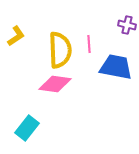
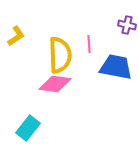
yellow semicircle: moved 5 px down
cyan rectangle: moved 1 px right
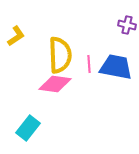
pink line: moved 20 px down
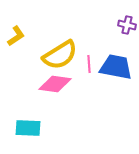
yellow semicircle: rotated 60 degrees clockwise
cyan rectangle: rotated 55 degrees clockwise
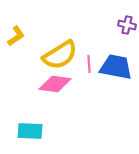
cyan rectangle: moved 2 px right, 3 px down
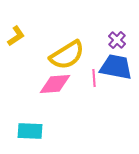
purple cross: moved 10 px left, 15 px down; rotated 30 degrees clockwise
yellow semicircle: moved 7 px right
pink line: moved 5 px right, 14 px down
pink diamond: rotated 12 degrees counterclockwise
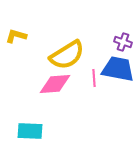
yellow L-shape: rotated 130 degrees counterclockwise
purple cross: moved 6 px right, 2 px down; rotated 24 degrees counterclockwise
blue trapezoid: moved 2 px right, 2 px down
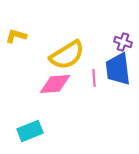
blue trapezoid: rotated 108 degrees counterclockwise
cyan rectangle: rotated 25 degrees counterclockwise
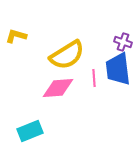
pink diamond: moved 3 px right, 4 px down
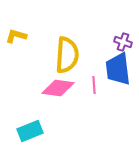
yellow semicircle: rotated 54 degrees counterclockwise
pink line: moved 7 px down
pink diamond: rotated 12 degrees clockwise
